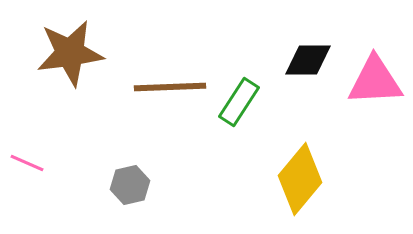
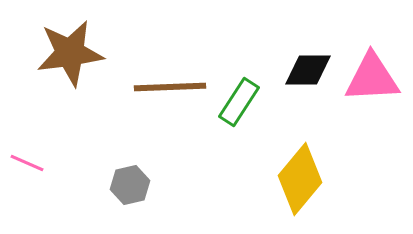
black diamond: moved 10 px down
pink triangle: moved 3 px left, 3 px up
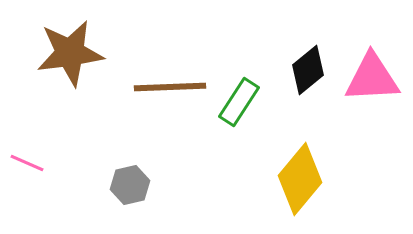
black diamond: rotated 39 degrees counterclockwise
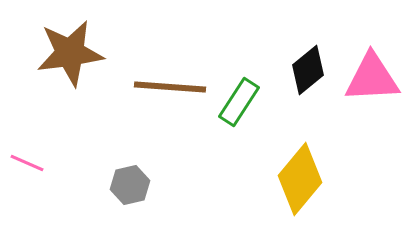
brown line: rotated 6 degrees clockwise
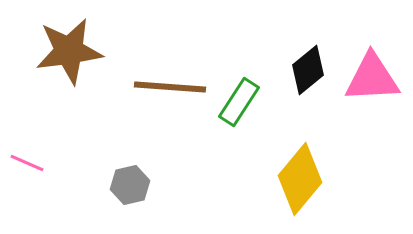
brown star: moved 1 px left, 2 px up
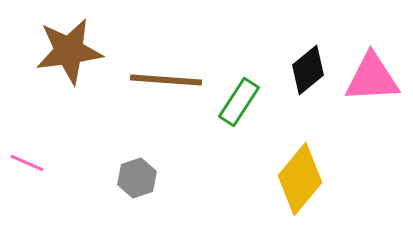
brown line: moved 4 px left, 7 px up
gray hexagon: moved 7 px right, 7 px up; rotated 6 degrees counterclockwise
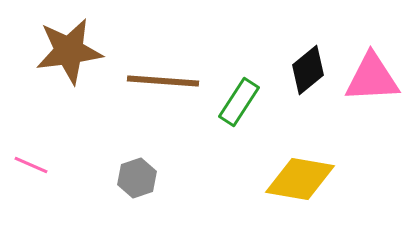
brown line: moved 3 px left, 1 px down
pink line: moved 4 px right, 2 px down
yellow diamond: rotated 60 degrees clockwise
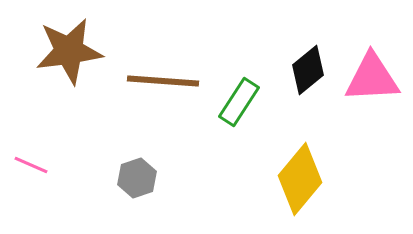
yellow diamond: rotated 60 degrees counterclockwise
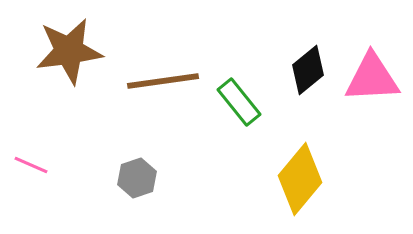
brown line: rotated 12 degrees counterclockwise
green rectangle: rotated 72 degrees counterclockwise
